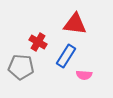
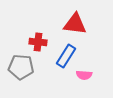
red cross: rotated 24 degrees counterclockwise
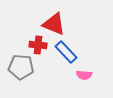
red triangle: moved 21 px left; rotated 15 degrees clockwise
red cross: moved 3 px down
blue rectangle: moved 4 px up; rotated 75 degrees counterclockwise
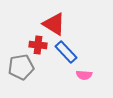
red triangle: rotated 10 degrees clockwise
gray pentagon: rotated 15 degrees counterclockwise
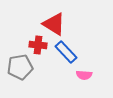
gray pentagon: moved 1 px left
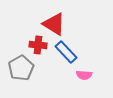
gray pentagon: moved 1 px right, 1 px down; rotated 20 degrees counterclockwise
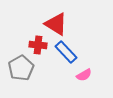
red triangle: moved 2 px right
pink semicircle: rotated 35 degrees counterclockwise
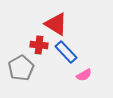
red cross: moved 1 px right
